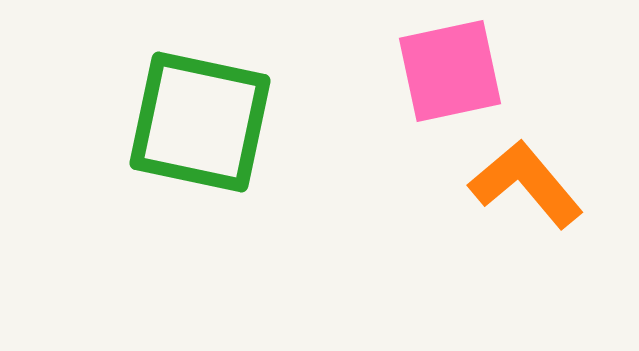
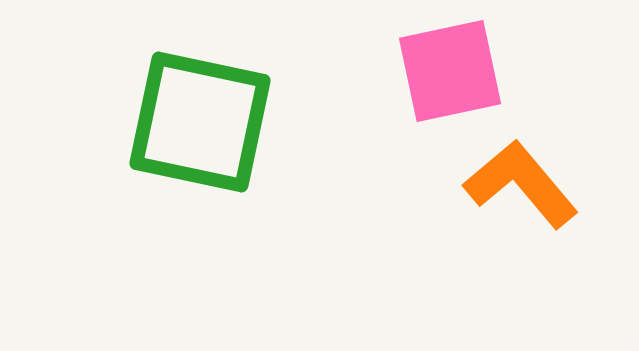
orange L-shape: moved 5 px left
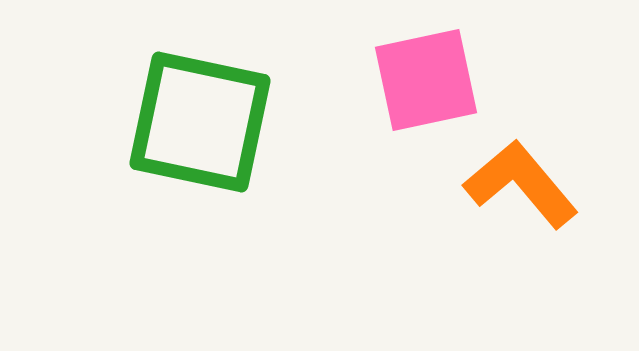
pink square: moved 24 px left, 9 px down
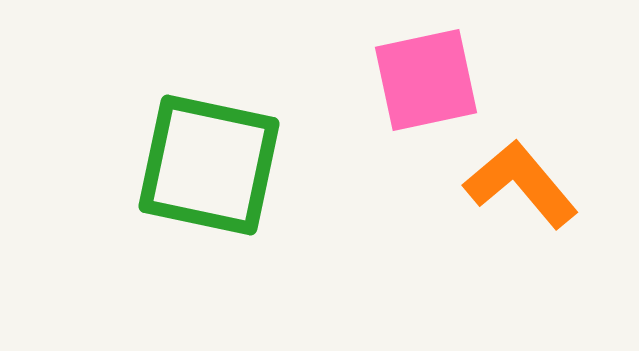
green square: moved 9 px right, 43 px down
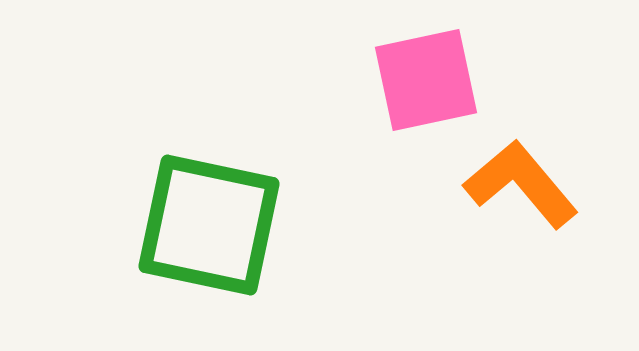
green square: moved 60 px down
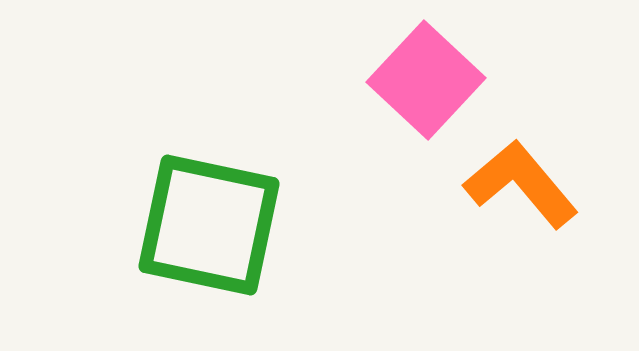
pink square: rotated 35 degrees counterclockwise
